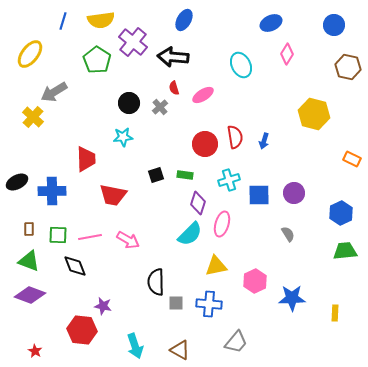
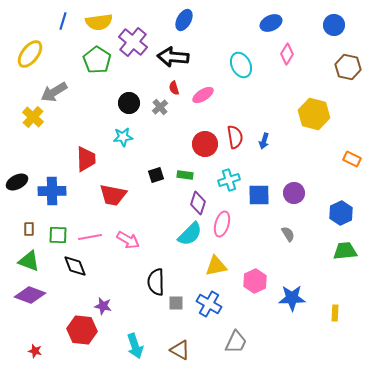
yellow semicircle at (101, 20): moved 2 px left, 2 px down
blue cross at (209, 304): rotated 25 degrees clockwise
gray trapezoid at (236, 342): rotated 15 degrees counterclockwise
red star at (35, 351): rotated 16 degrees counterclockwise
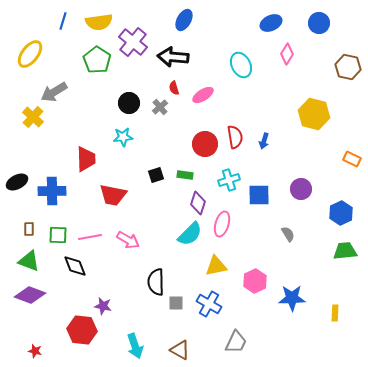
blue circle at (334, 25): moved 15 px left, 2 px up
purple circle at (294, 193): moved 7 px right, 4 px up
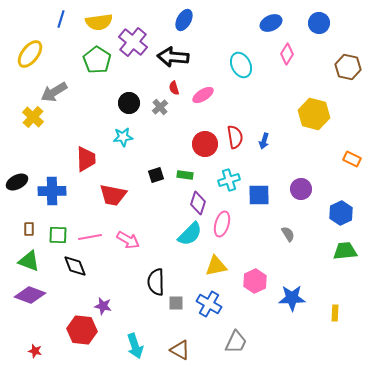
blue line at (63, 21): moved 2 px left, 2 px up
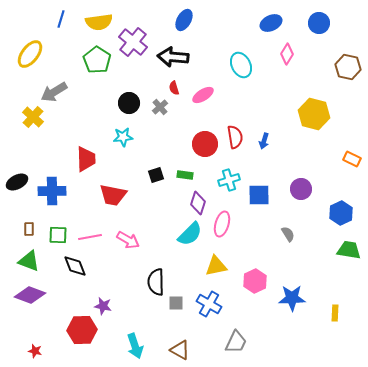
green trapezoid at (345, 251): moved 4 px right, 1 px up; rotated 15 degrees clockwise
red hexagon at (82, 330): rotated 8 degrees counterclockwise
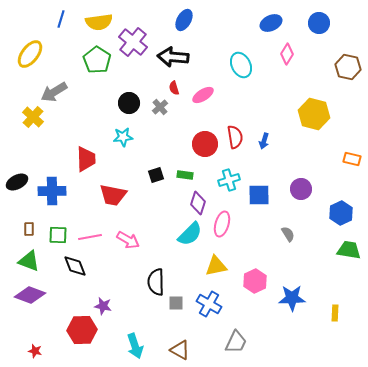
orange rectangle at (352, 159): rotated 12 degrees counterclockwise
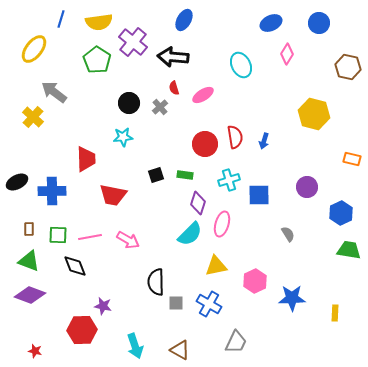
yellow ellipse at (30, 54): moved 4 px right, 5 px up
gray arrow at (54, 92): rotated 68 degrees clockwise
purple circle at (301, 189): moved 6 px right, 2 px up
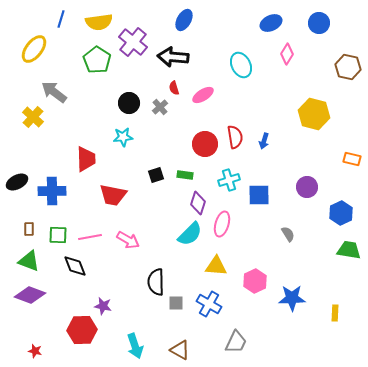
yellow triangle at (216, 266): rotated 15 degrees clockwise
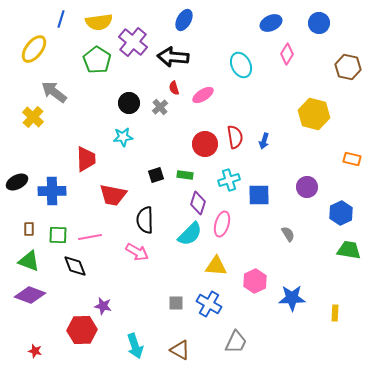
pink arrow at (128, 240): moved 9 px right, 12 px down
black semicircle at (156, 282): moved 11 px left, 62 px up
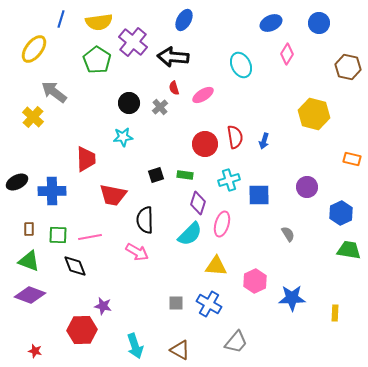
gray trapezoid at (236, 342): rotated 15 degrees clockwise
